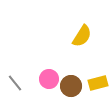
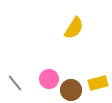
yellow semicircle: moved 8 px left, 8 px up
brown circle: moved 4 px down
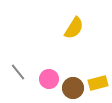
gray line: moved 3 px right, 11 px up
brown circle: moved 2 px right, 2 px up
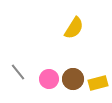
brown circle: moved 9 px up
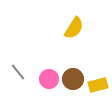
yellow rectangle: moved 2 px down
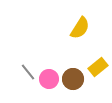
yellow semicircle: moved 6 px right
gray line: moved 10 px right
yellow rectangle: moved 18 px up; rotated 24 degrees counterclockwise
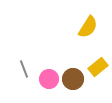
yellow semicircle: moved 8 px right, 1 px up
gray line: moved 4 px left, 3 px up; rotated 18 degrees clockwise
